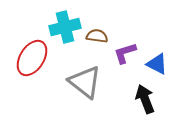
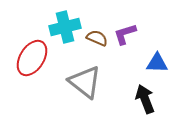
brown semicircle: moved 2 px down; rotated 15 degrees clockwise
purple L-shape: moved 19 px up
blue triangle: moved 1 px up; rotated 25 degrees counterclockwise
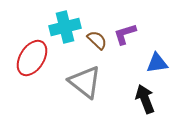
brown semicircle: moved 2 px down; rotated 20 degrees clockwise
blue triangle: rotated 10 degrees counterclockwise
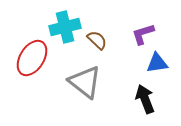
purple L-shape: moved 18 px right
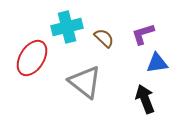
cyan cross: moved 2 px right
brown semicircle: moved 7 px right, 2 px up
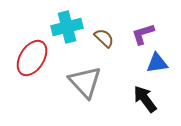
gray triangle: rotated 9 degrees clockwise
black arrow: rotated 16 degrees counterclockwise
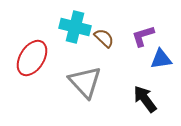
cyan cross: moved 8 px right; rotated 28 degrees clockwise
purple L-shape: moved 2 px down
blue triangle: moved 4 px right, 4 px up
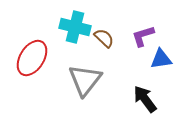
gray triangle: moved 2 px up; rotated 21 degrees clockwise
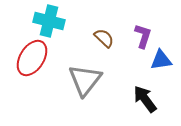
cyan cross: moved 26 px left, 6 px up
purple L-shape: rotated 125 degrees clockwise
blue triangle: moved 1 px down
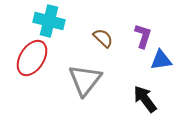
brown semicircle: moved 1 px left
